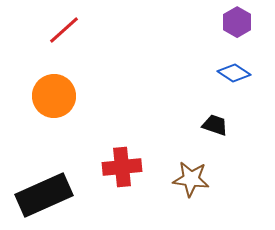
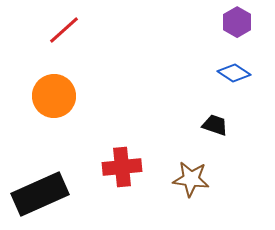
black rectangle: moved 4 px left, 1 px up
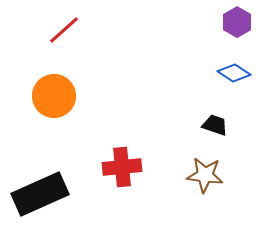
brown star: moved 14 px right, 4 px up
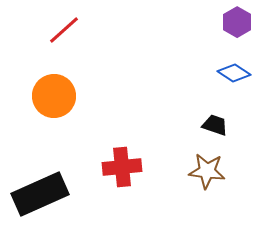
brown star: moved 2 px right, 4 px up
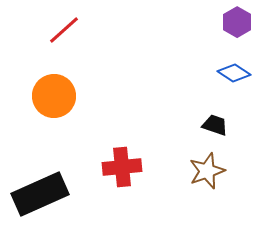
brown star: rotated 27 degrees counterclockwise
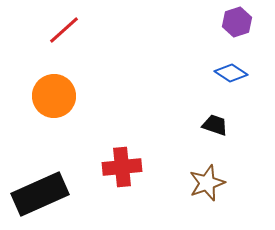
purple hexagon: rotated 12 degrees clockwise
blue diamond: moved 3 px left
brown star: moved 12 px down
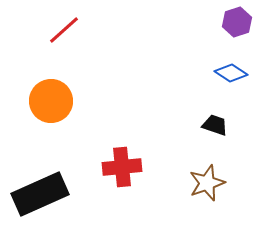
orange circle: moved 3 px left, 5 px down
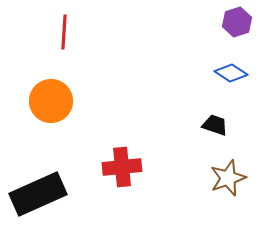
red line: moved 2 px down; rotated 44 degrees counterclockwise
brown star: moved 21 px right, 5 px up
black rectangle: moved 2 px left
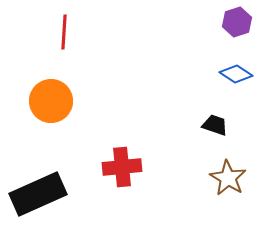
blue diamond: moved 5 px right, 1 px down
brown star: rotated 21 degrees counterclockwise
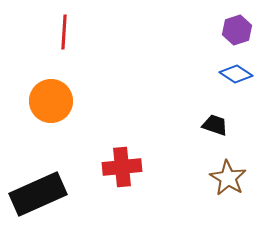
purple hexagon: moved 8 px down
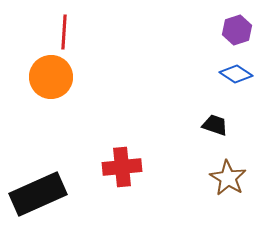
orange circle: moved 24 px up
